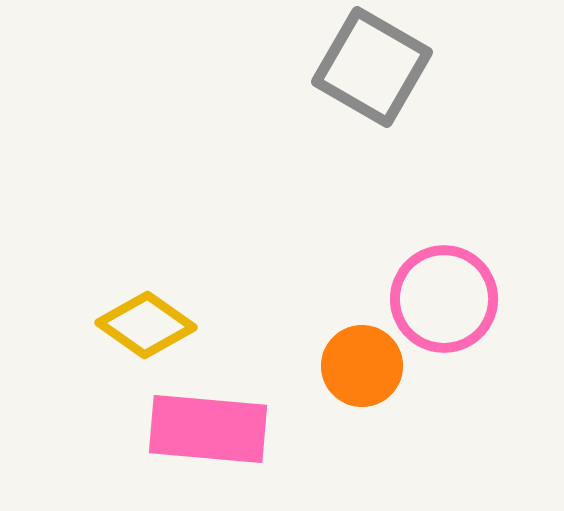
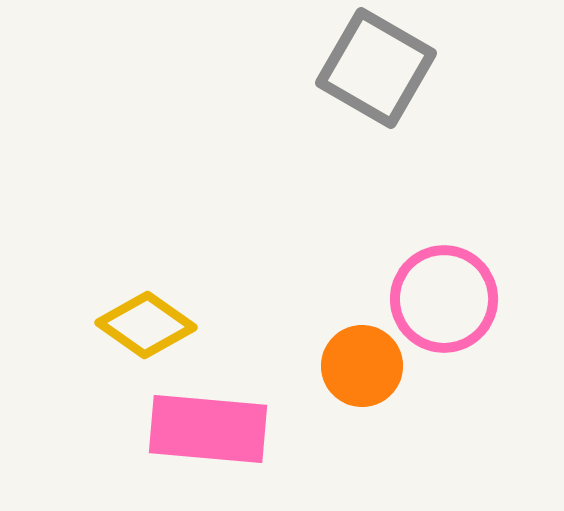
gray square: moved 4 px right, 1 px down
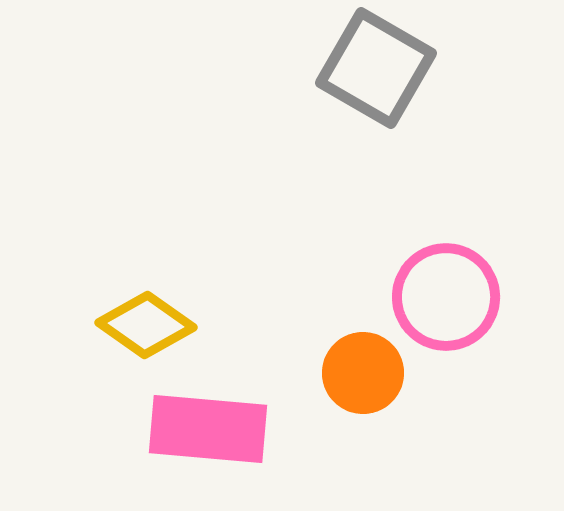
pink circle: moved 2 px right, 2 px up
orange circle: moved 1 px right, 7 px down
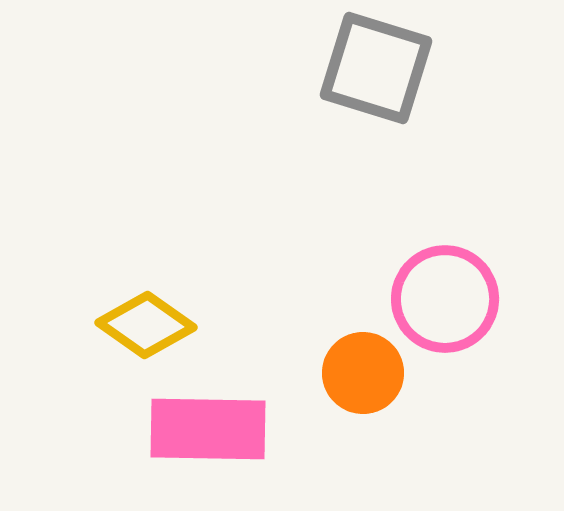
gray square: rotated 13 degrees counterclockwise
pink circle: moved 1 px left, 2 px down
pink rectangle: rotated 4 degrees counterclockwise
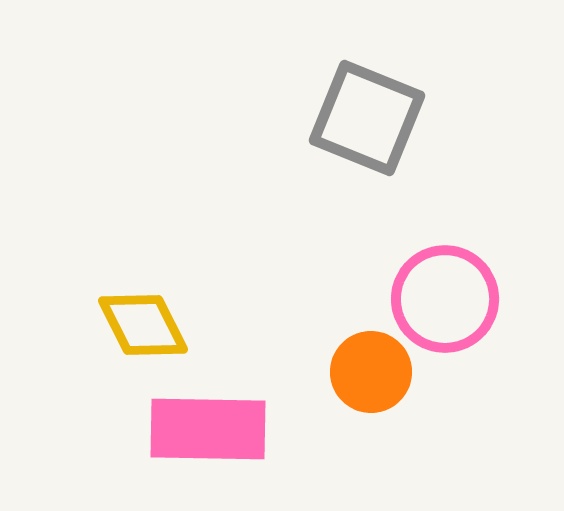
gray square: moved 9 px left, 50 px down; rotated 5 degrees clockwise
yellow diamond: moved 3 px left; rotated 28 degrees clockwise
orange circle: moved 8 px right, 1 px up
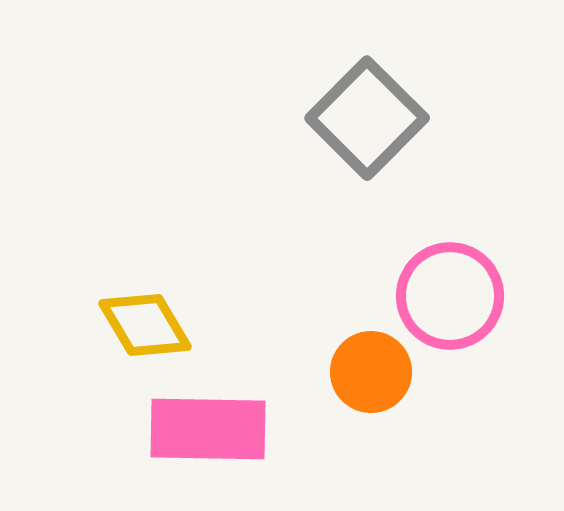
gray square: rotated 23 degrees clockwise
pink circle: moved 5 px right, 3 px up
yellow diamond: moved 2 px right; rotated 4 degrees counterclockwise
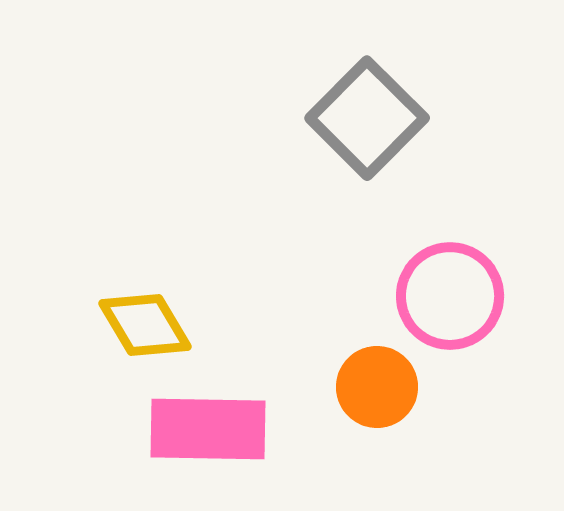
orange circle: moved 6 px right, 15 px down
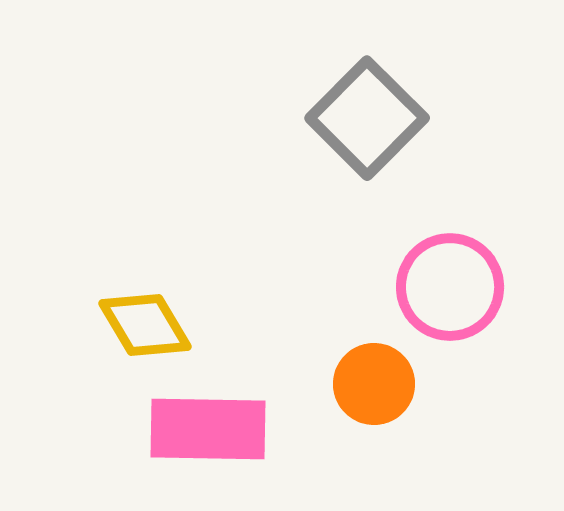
pink circle: moved 9 px up
orange circle: moved 3 px left, 3 px up
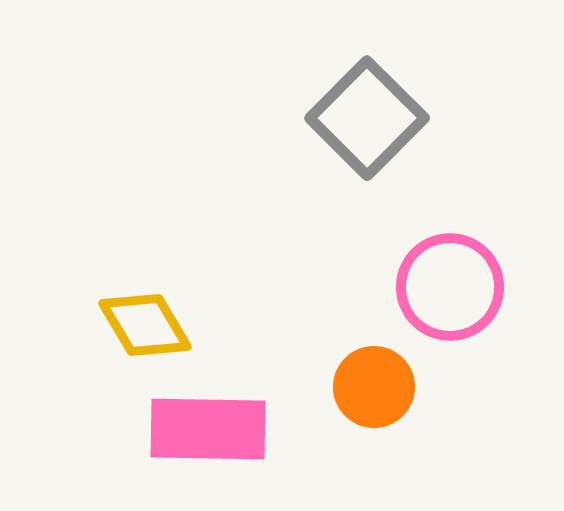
orange circle: moved 3 px down
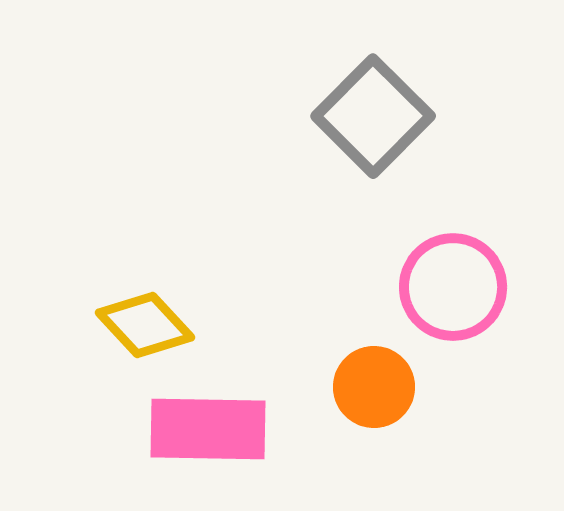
gray square: moved 6 px right, 2 px up
pink circle: moved 3 px right
yellow diamond: rotated 12 degrees counterclockwise
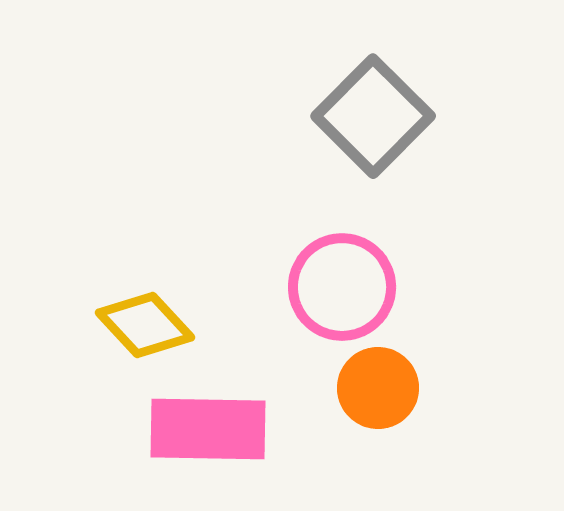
pink circle: moved 111 px left
orange circle: moved 4 px right, 1 px down
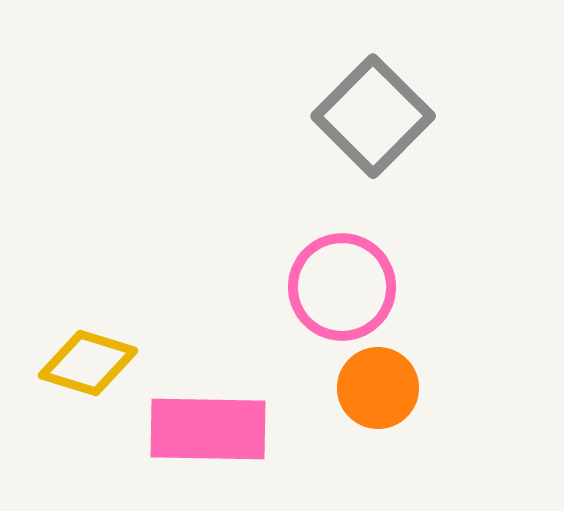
yellow diamond: moved 57 px left, 38 px down; rotated 30 degrees counterclockwise
